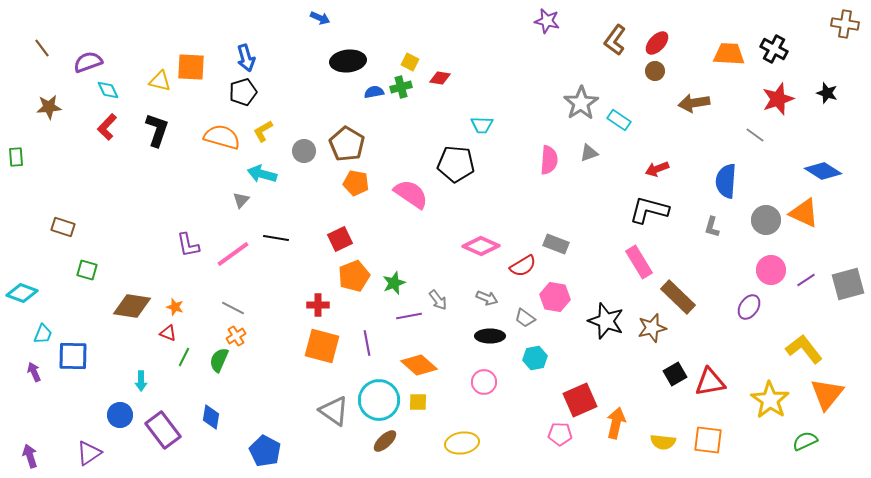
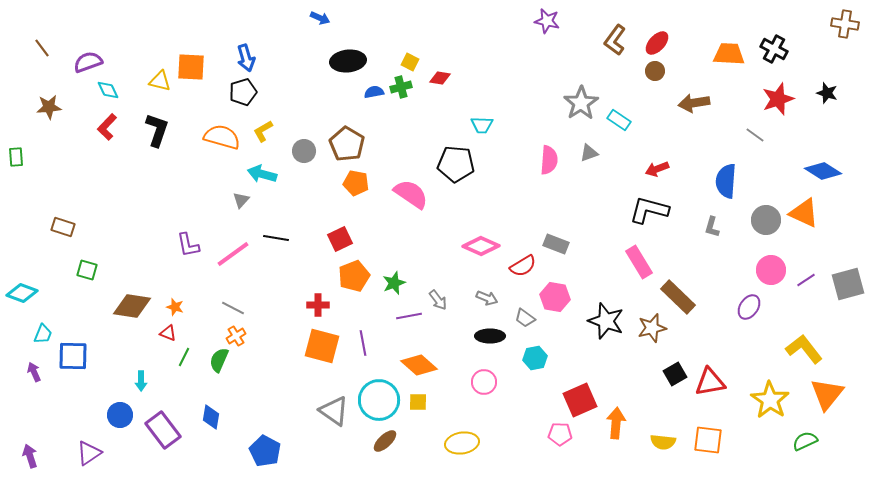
purple line at (367, 343): moved 4 px left
orange arrow at (616, 423): rotated 8 degrees counterclockwise
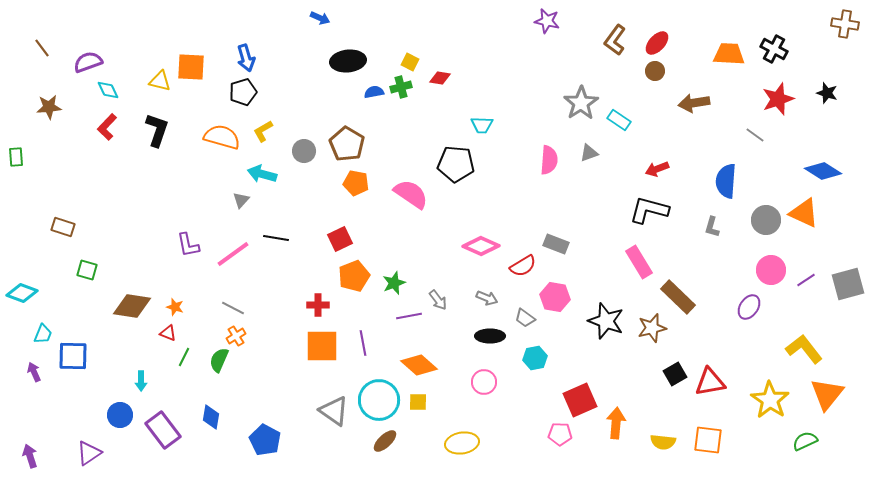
orange square at (322, 346): rotated 15 degrees counterclockwise
blue pentagon at (265, 451): moved 11 px up
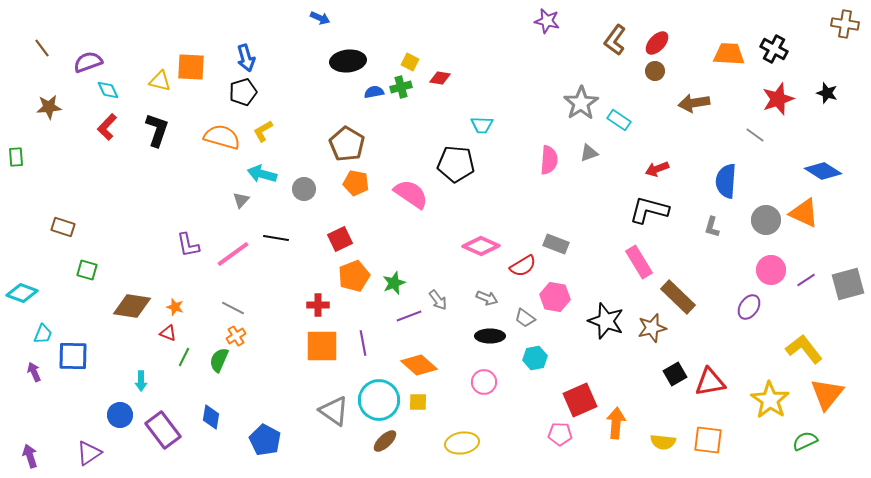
gray circle at (304, 151): moved 38 px down
purple line at (409, 316): rotated 10 degrees counterclockwise
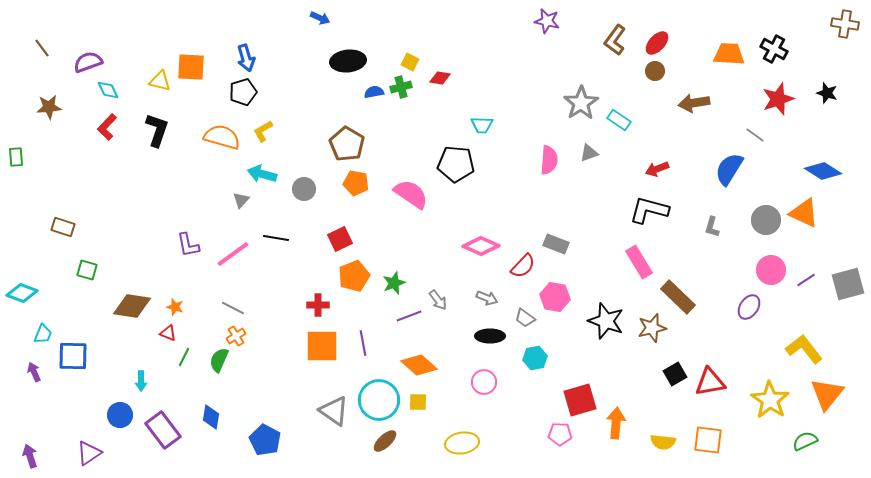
blue semicircle at (726, 181): moved 3 px right, 12 px up; rotated 28 degrees clockwise
red semicircle at (523, 266): rotated 16 degrees counterclockwise
red square at (580, 400): rotated 8 degrees clockwise
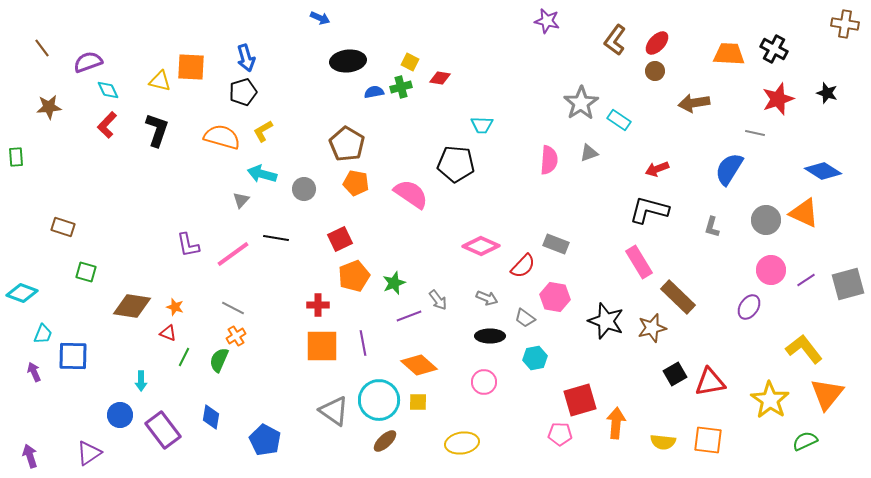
red L-shape at (107, 127): moved 2 px up
gray line at (755, 135): moved 2 px up; rotated 24 degrees counterclockwise
green square at (87, 270): moved 1 px left, 2 px down
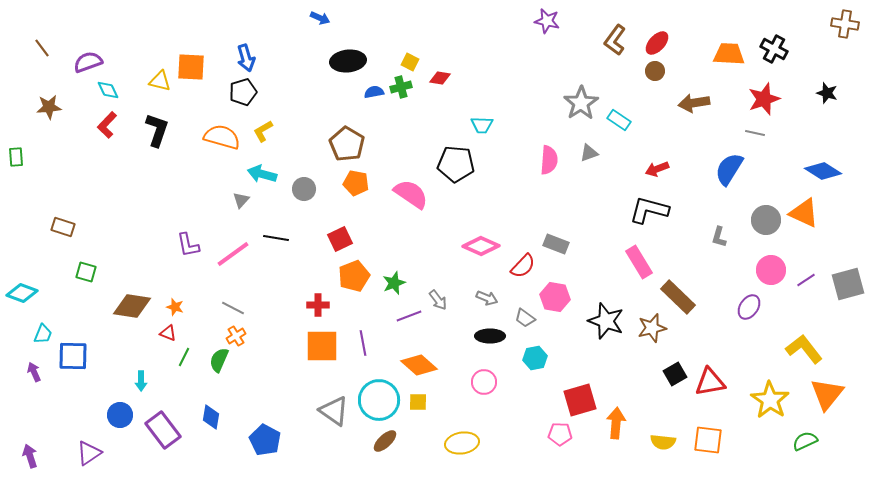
red star at (778, 99): moved 14 px left
gray L-shape at (712, 227): moved 7 px right, 10 px down
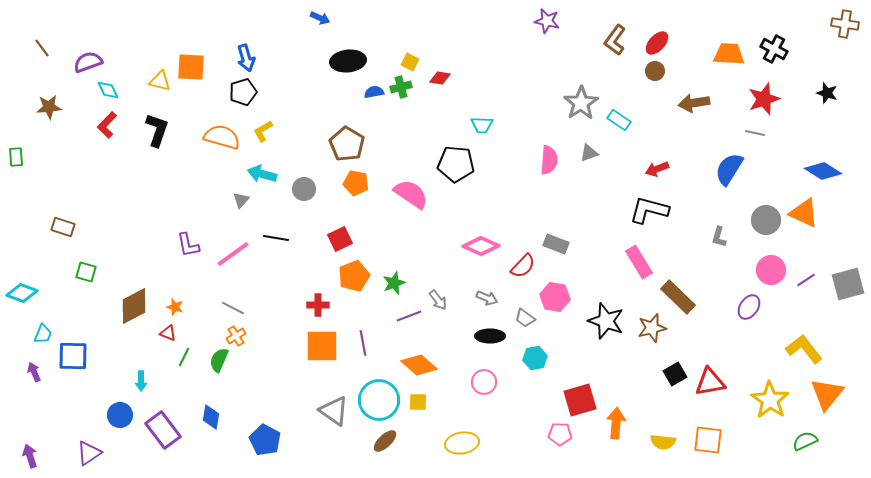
brown diamond at (132, 306): moved 2 px right; rotated 36 degrees counterclockwise
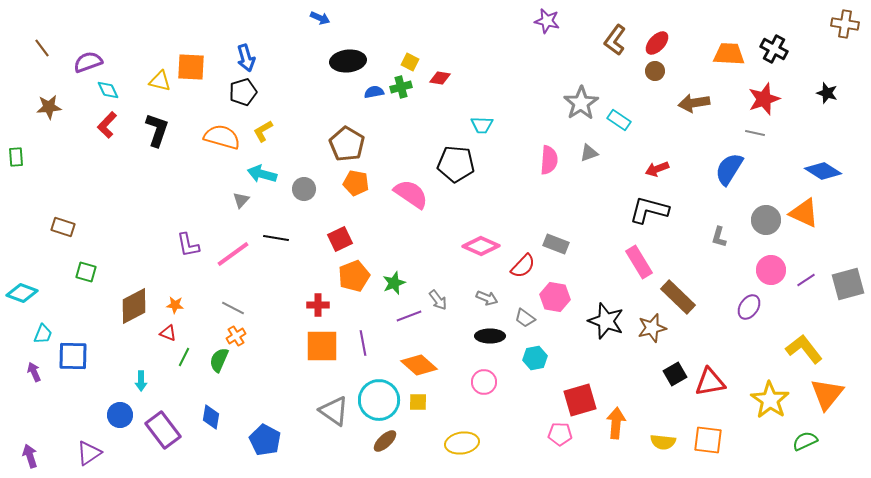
orange star at (175, 307): moved 2 px up; rotated 12 degrees counterclockwise
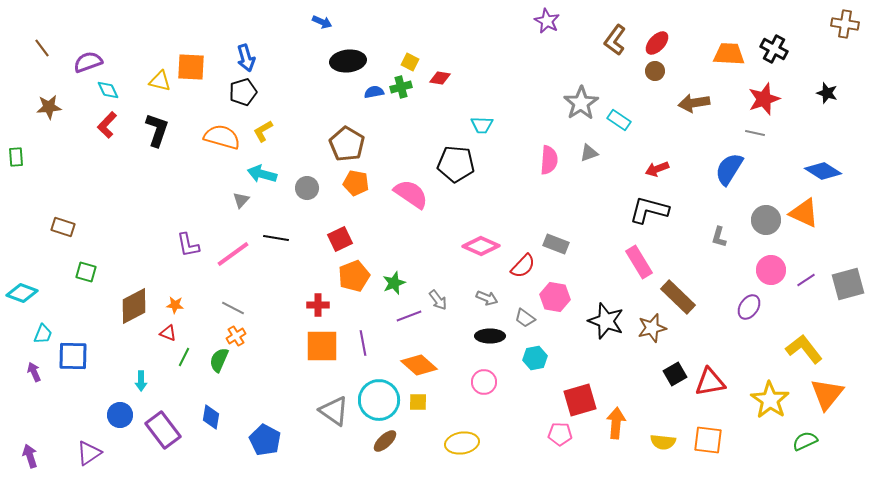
blue arrow at (320, 18): moved 2 px right, 4 px down
purple star at (547, 21): rotated 15 degrees clockwise
gray circle at (304, 189): moved 3 px right, 1 px up
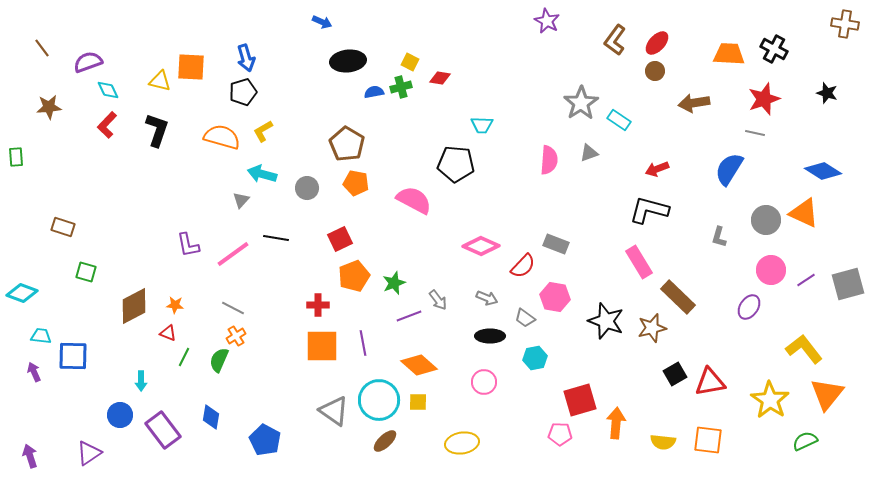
pink semicircle at (411, 194): moved 3 px right, 6 px down; rotated 6 degrees counterclockwise
cyan trapezoid at (43, 334): moved 2 px left, 2 px down; rotated 105 degrees counterclockwise
